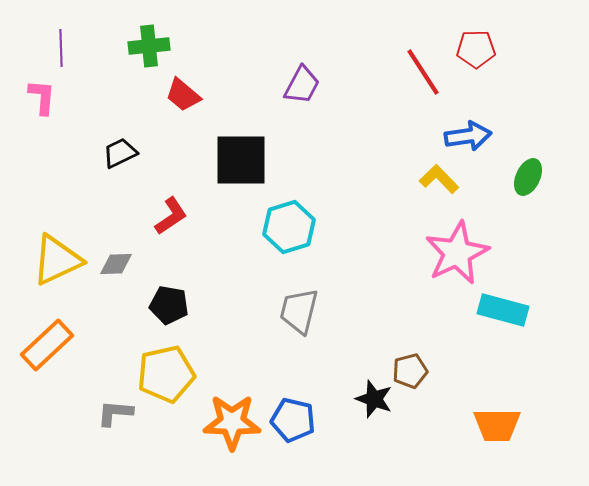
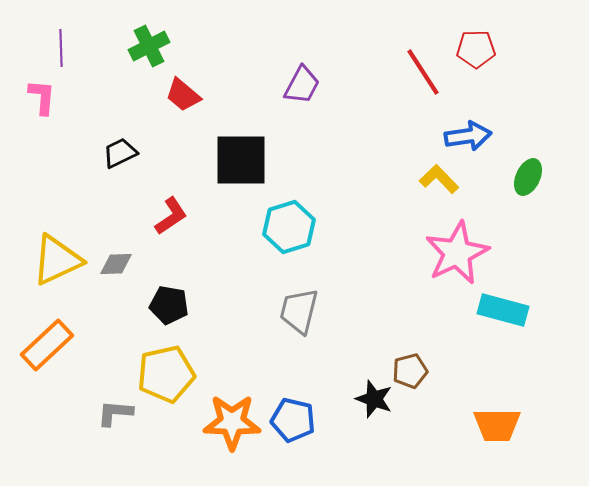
green cross: rotated 21 degrees counterclockwise
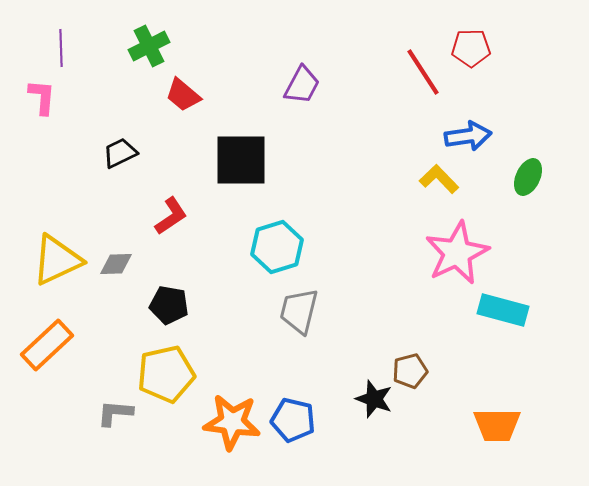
red pentagon: moved 5 px left, 1 px up
cyan hexagon: moved 12 px left, 20 px down
orange star: rotated 6 degrees clockwise
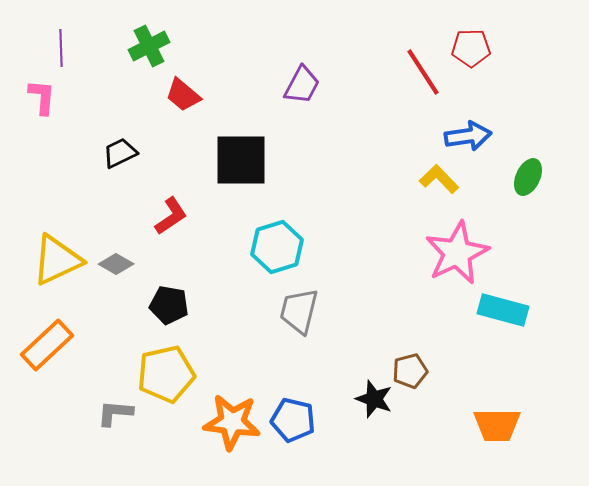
gray diamond: rotated 32 degrees clockwise
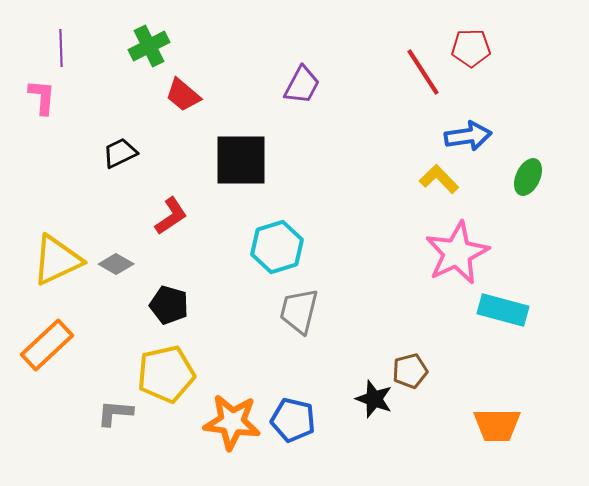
black pentagon: rotated 6 degrees clockwise
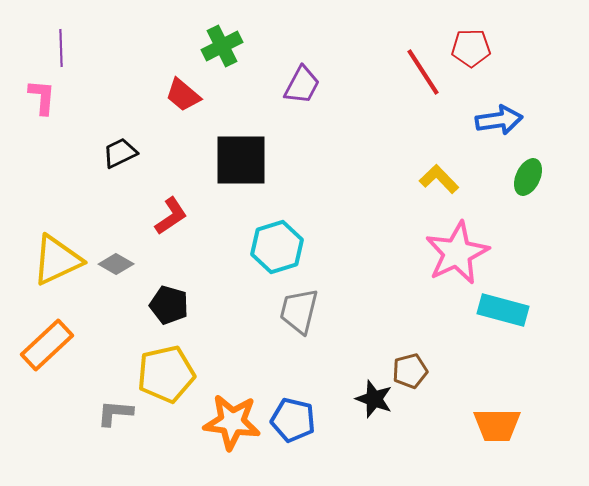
green cross: moved 73 px right
blue arrow: moved 31 px right, 16 px up
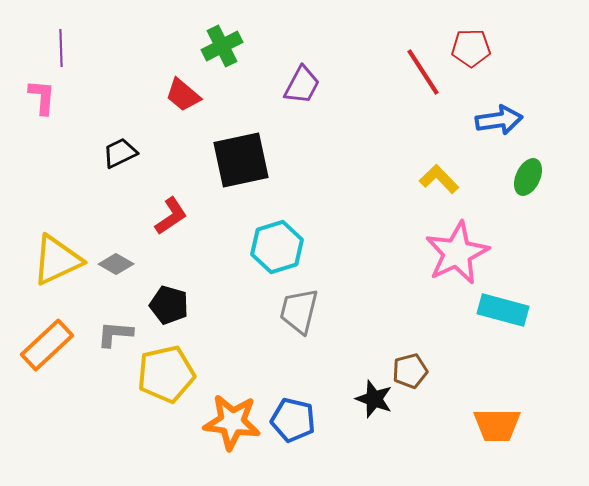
black square: rotated 12 degrees counterclockwise
gray L-shape: moved 79 px up
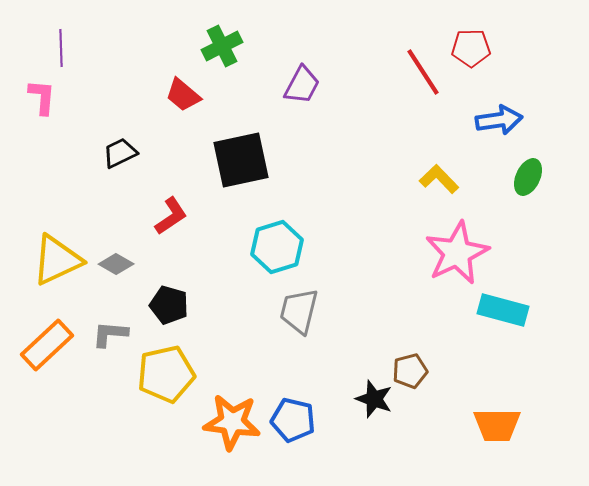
gray L-shape: moved 5 px left
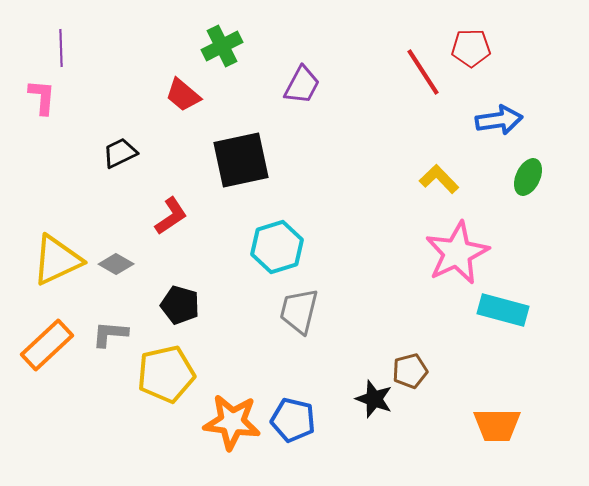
black pentagon: moved 11 px right
